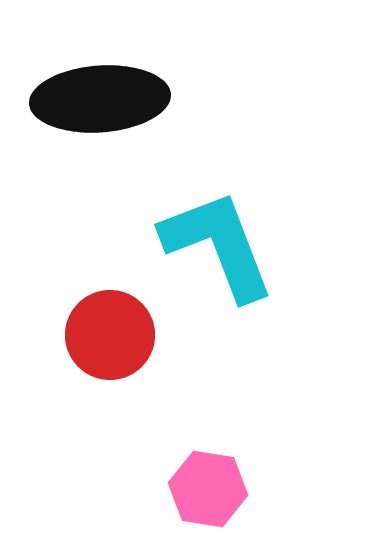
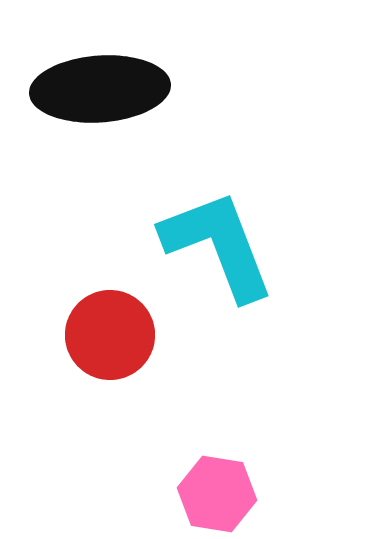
black ellipse: moved 10 px up
pink hexagon: moved 9 px right, 5 px down
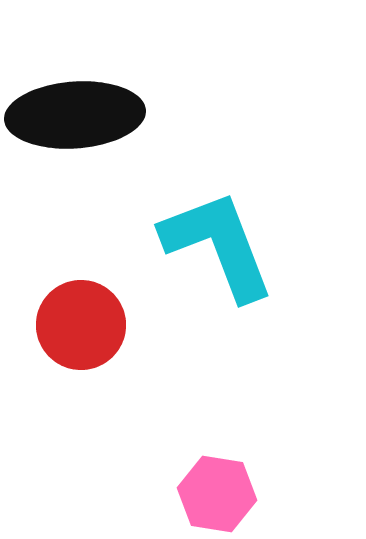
black ellipse: moved 25 px left, 26 px down
red circle: moved 29 px left, 10 px up
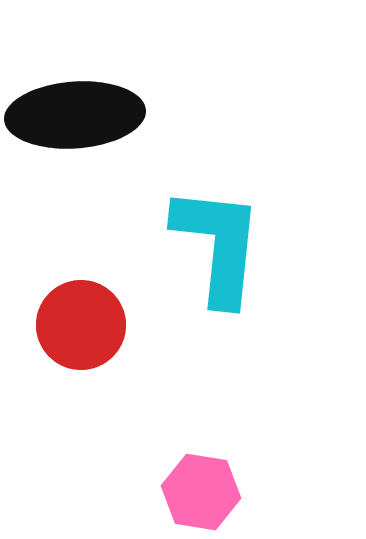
cyan L-shape: rotated 27 degrees clockwise
pink hexagon: moved 16 px left, 2 px up
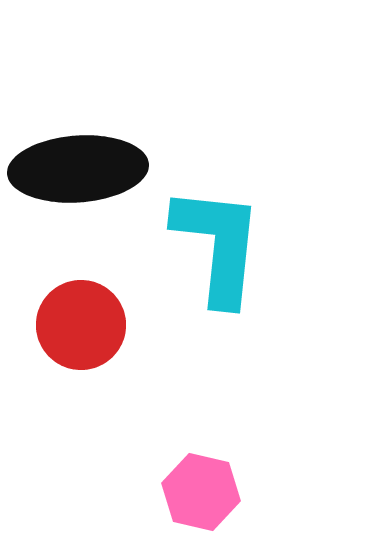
black ellipse: moved 3 px right, 54 px down
pink hexagon: rotated 4 degrees clockwise
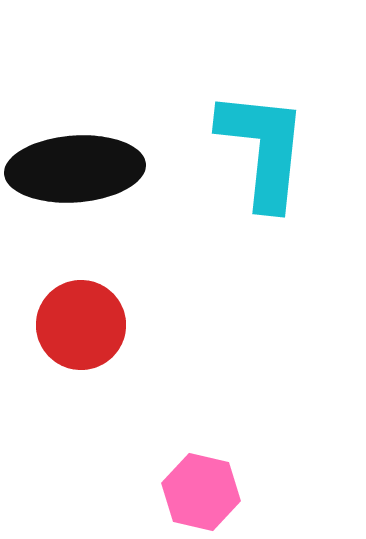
black ellipse: moved 3 px left
cyan L-shape: moved 45 px right, 96 px up
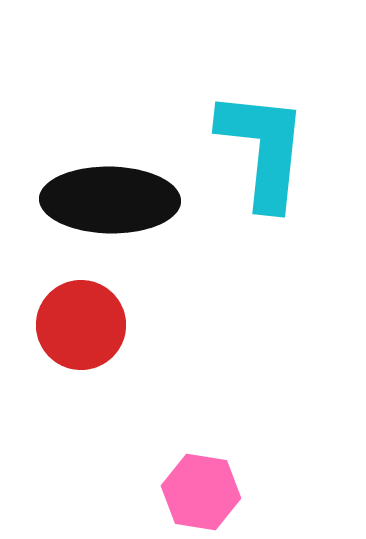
black ellipse: moved 35 px right, 31 px down; rotated 5 degrees clockwise
pink hexagon: rotated 4 degrees counterclockwise
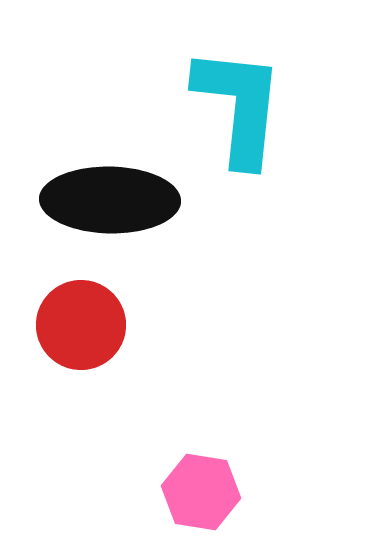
cyan L-shape: moved 24 px left, 43 px up
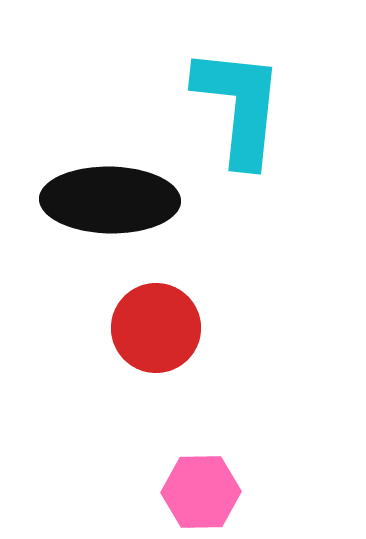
red circle: moved 75 px right, 3 px down
pink hexagon: rotated 10 degrees counterclockwise
